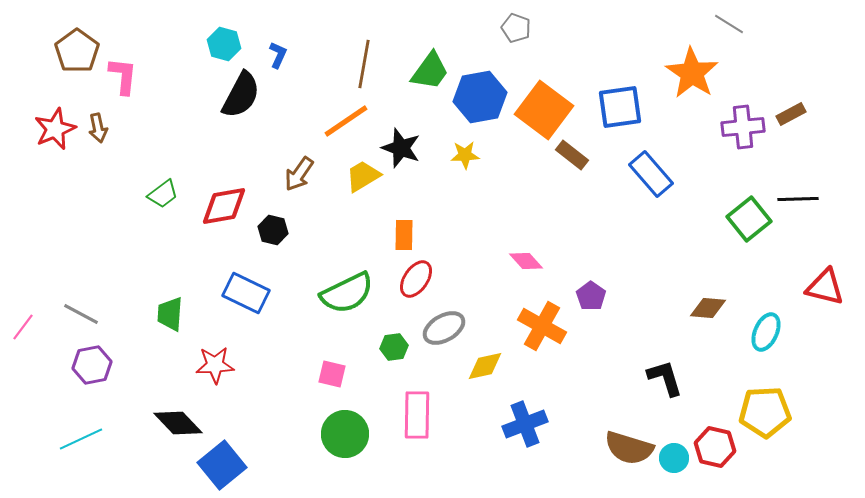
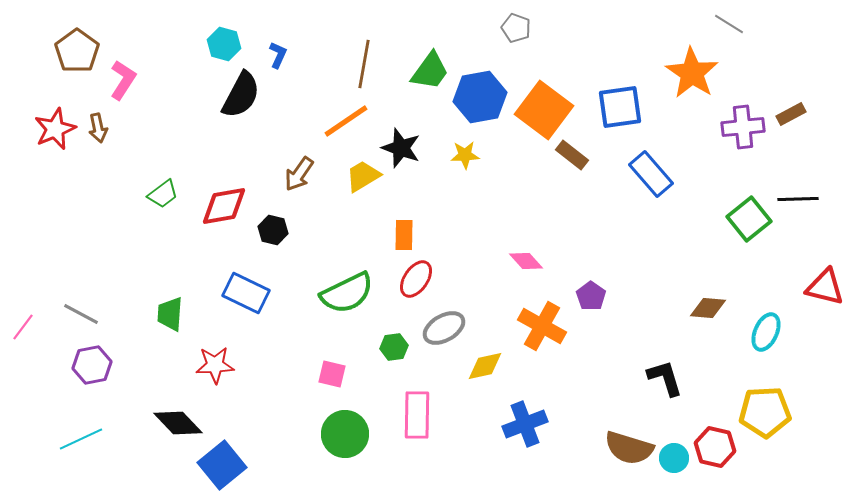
pink L-shape at (123, 76): moved 4 px down; rotated 27 degrees clockwise
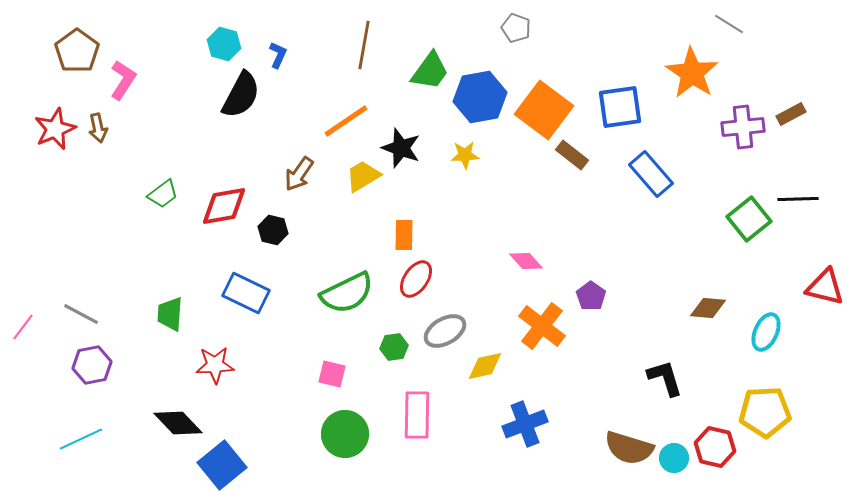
brown line at (364, 64): moved 19 px up
orange cross at (542, 326): rotated 9 degrees clockwise
gray ellipse at (444, 328): moved 1 px right, 3 px down
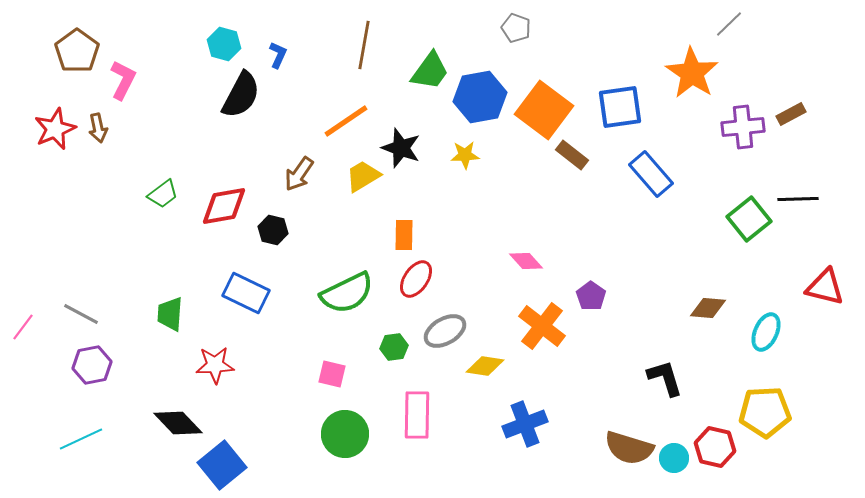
gray line at (729, 24): rotated 76 degrees counterclockwise
pink L-shape at (123, 80): rotated 6 degrees counterclockwise
yellow diamond at (485, 366): rotated 21 degrees clockwise
